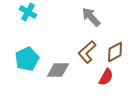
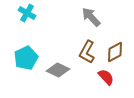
cyan cross: moved 1 px left, 1 px down
brown L-shape: rotated 20 degrees counterclockwise
cyan pentagon: moved 1 px left, 1 px up
gray diamond: rotated 25 degrees clockwise
red semicircle: rotated 72 degrees counterclockwise
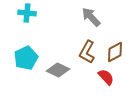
cyan cross: rotated 24 degrees counterclockwise
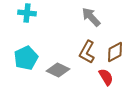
red semicircle: rotated 12 degrees clockwise
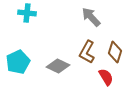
brown diamond: rotated 45 degrees counterclockwise
cyan pentagon: moved 8 px left, 4 px down
gray diamond: moved 4 px up
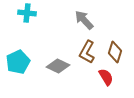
gray arrow: moved 7 px left, 3 px down
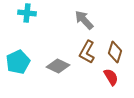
red semicircle: moved 5 px right
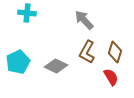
gray diamond: moved 2 px left
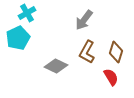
cyan cross: rotated 36 degrees counterclockwise
gray arrow: rotated 100 degrees counterclockwise
brown diamond: moved 1 px right
cyan pentagon: moved 24 px up
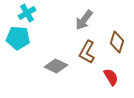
cyan pentagon: rotated 30 degrees clockwise
brown diamond: moved 1 px right, 10 px up
